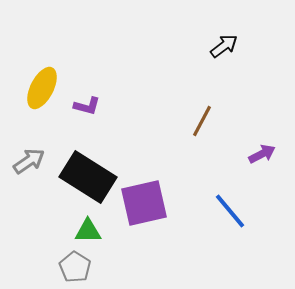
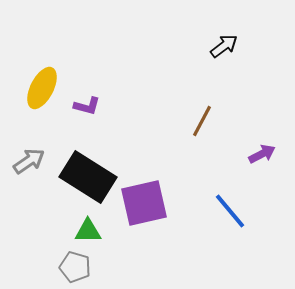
gray pentagon: rotated 16 degrees counterclockwise
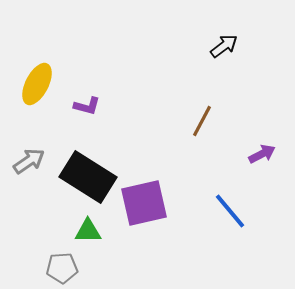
yellow ellipse: moved 5 px left, 4 px up
gray pentagon: moved 13 px left, 1 px down; rotated 20 degrees counterclockwise
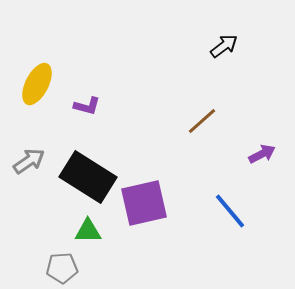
brown line: rotated 20 degrees clockwise
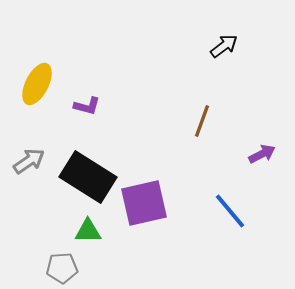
brown line: rotated 28 degrees counterclockwise
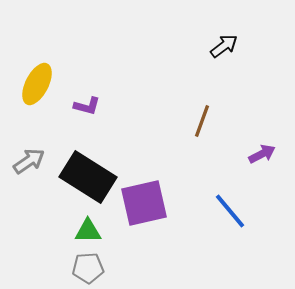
gray pentagon: moved 26 px right
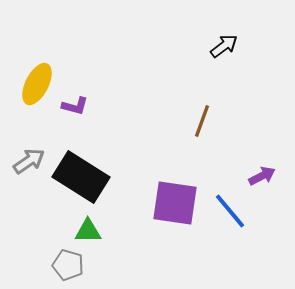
purple L-shape: moved 12 px left
purple arrow: moved 22 px down
black rectangle: moved 7 px left
purple square: moved 31 px right; rotated 21 degrees clockwise
gray pentagon: moved 20 px left, 3 px up; rotated 20 degrees clockwise
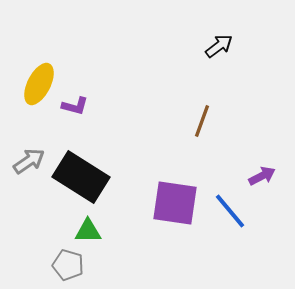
black arrow: moved 5 px left
yellow ellipse: moved 2 px right
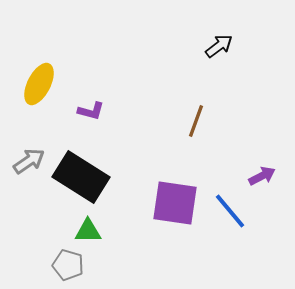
purple L-shape: moved 16 px right, 5 px down
brown line: moved 6 px left
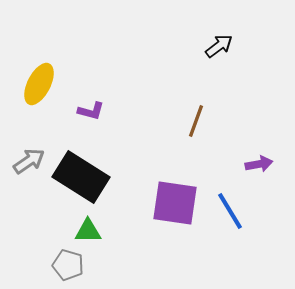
purple arrow: moved 3 px left, 12 px up; rotated 16 degrees clockwise
blue line: rotated 9 degrees clockwise
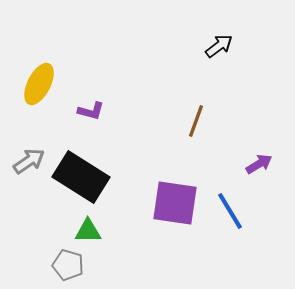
purple arrow: rotated 20 degrees counterclockwise
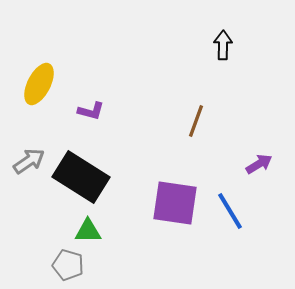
black arrow: moved 4 px right, 1 px up; rotated 52 degrees counterclockwise
